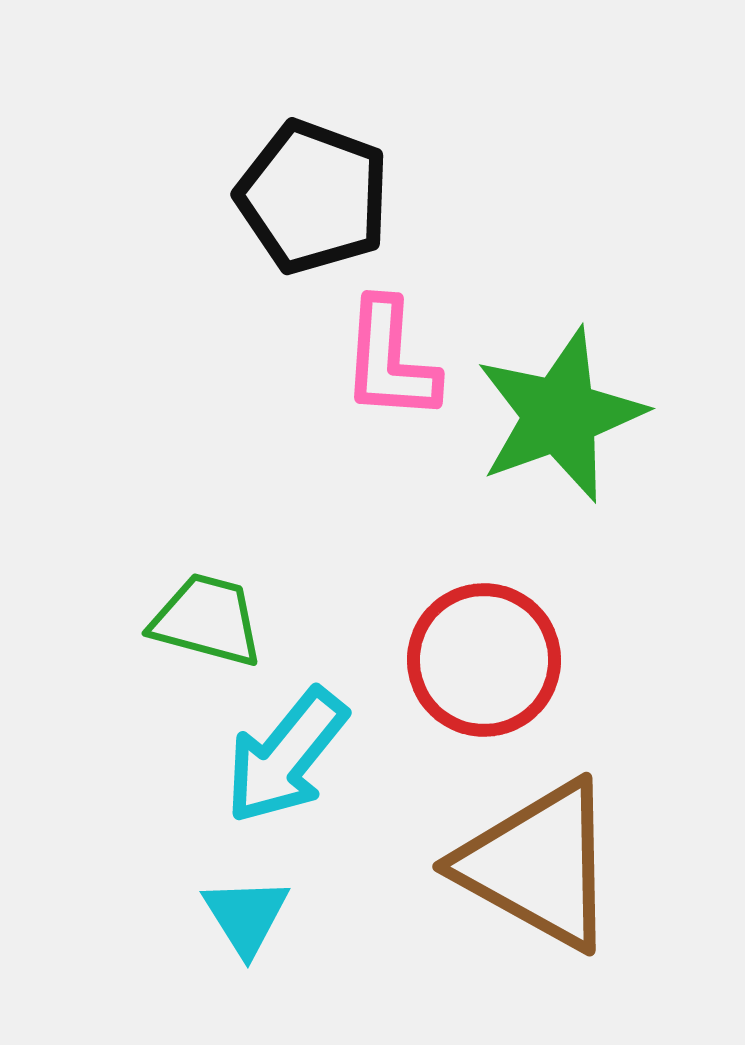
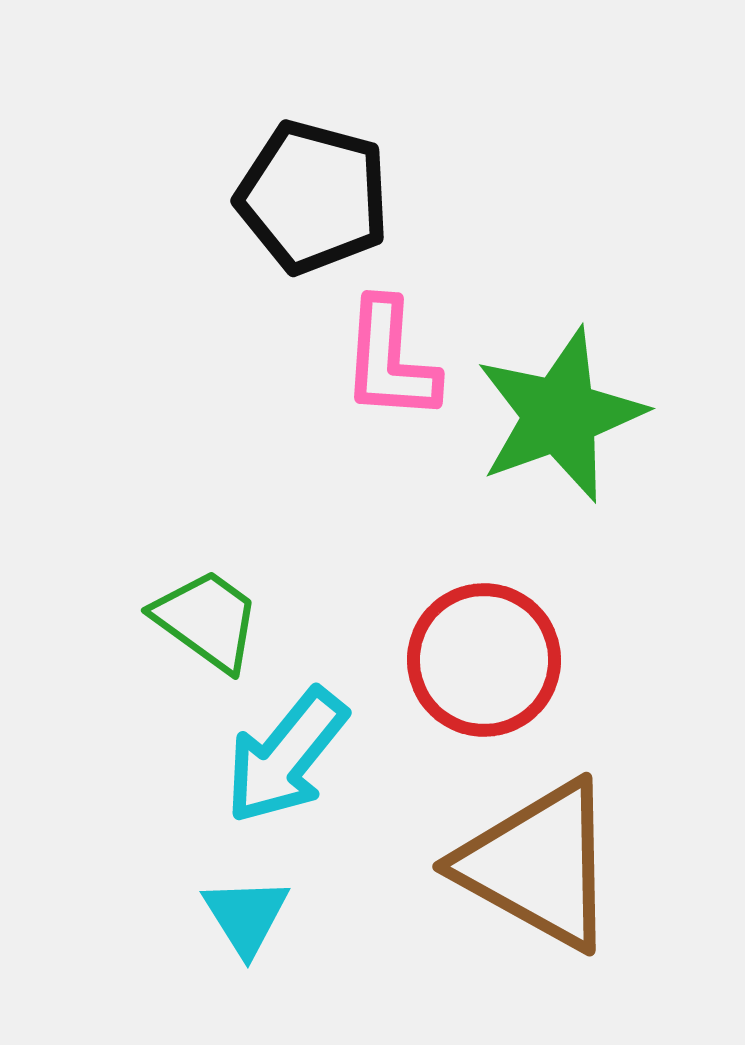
black pentagon: rotated 5 degrees counterclockwise
green trapezoid: rotated 21 degrees clockwise
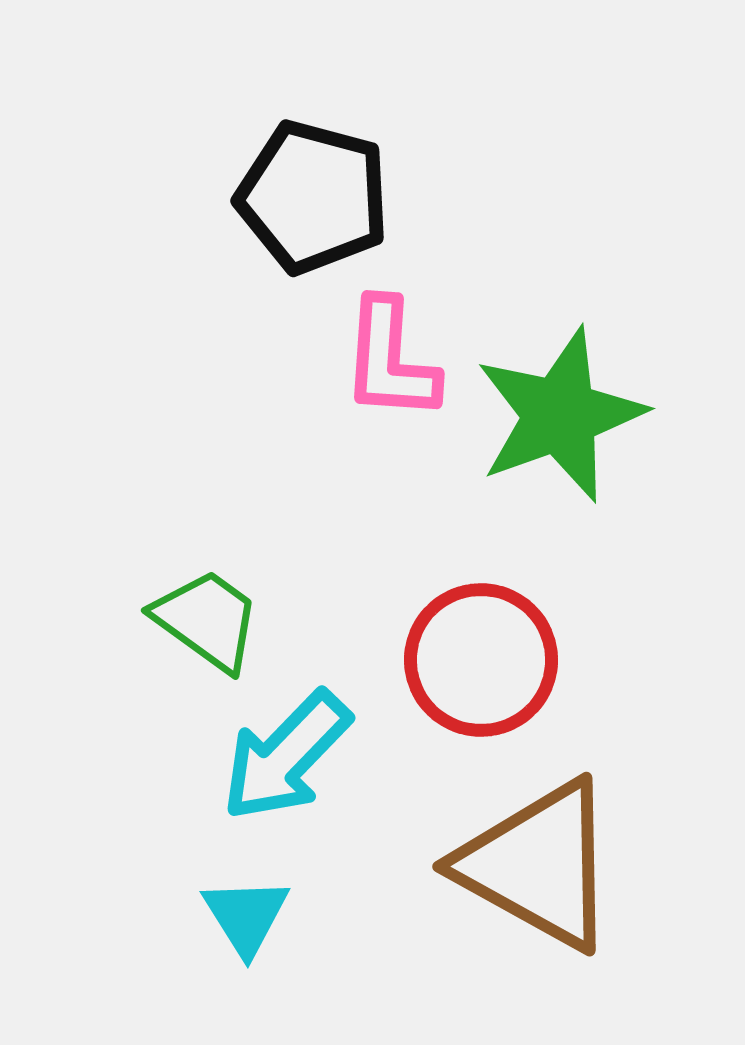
red circle: moved 3 px left
cyan arrow: rotated 5 degrees clockwise
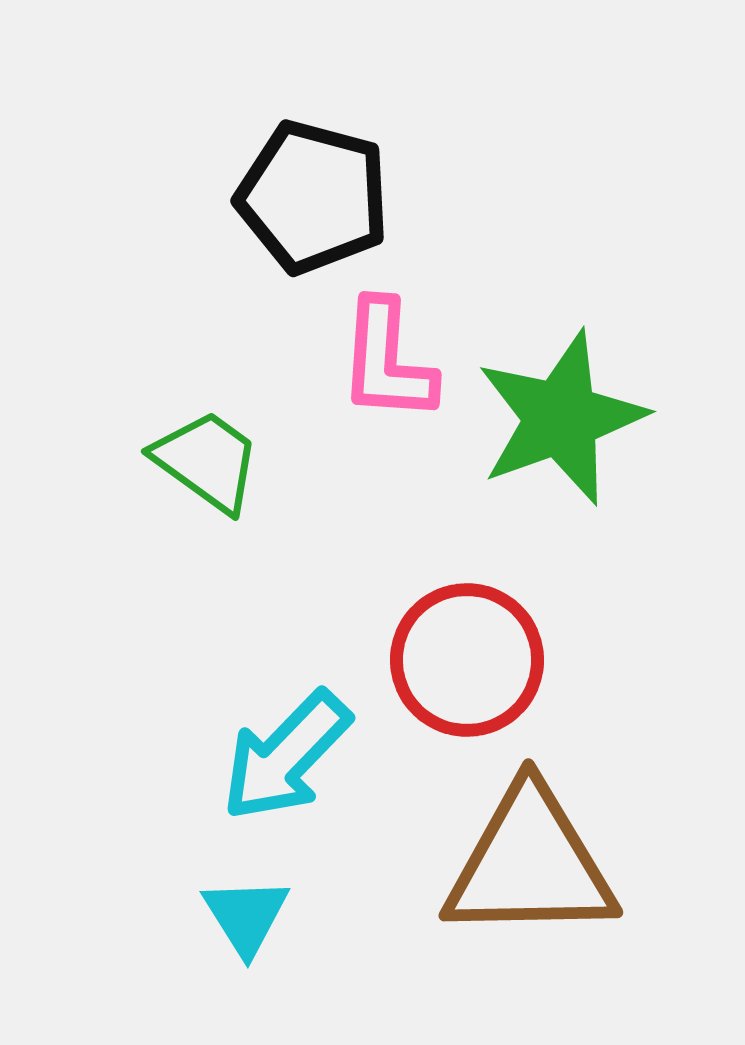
pink L-shape: moved 3 px left, 1 px down
green star: moved 1 px right, 3 px down
green trapezoid: moved 159 px up
red circle: moved 14 px left
brown triangle: moved 8 px left, 1 px up; rotated 30 degrees counterclockwise
